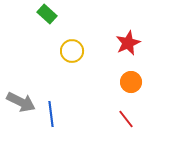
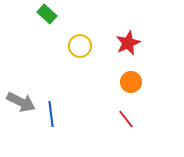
yellow circle: moved 8 px right, 5 px up
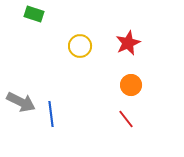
green rectangle: moved 13 px left; rotated 24 degrees counterclockwise
orange circle: moved 3 px down
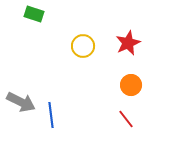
yellow circle: moved 3 px right
blue line: moved 1 px down
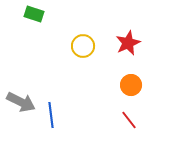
red line: moved 3 px right, 1 px down
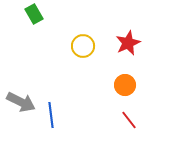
green rectangle: rotated 42 degrees clockwise
orange circle: moved 6 px left
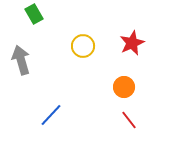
red star: moved 4 px right
orange circle: moved 1 px left, 2 px down
gray arrow: moved 42 px up; rotated 132 degrees counterclockwise
blue line: rotated 50 degrees clockwise
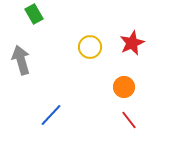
yellow circle: moved 7 px right, 1 px down
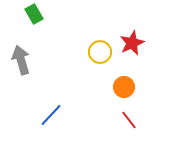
yellow circle: moved 10 px right, 5 px down
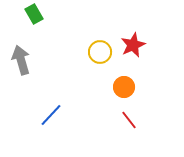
red star: moved 1 px right, 2 px down
